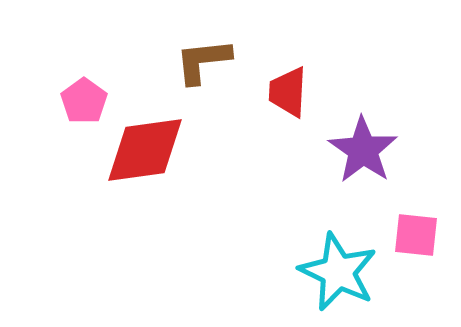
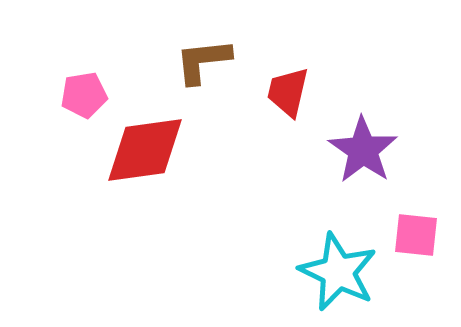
red trapezoid: rotated 10 degrees clockwise
pink pentagon: moved 6 px up; rotated 27 degrees clockwise
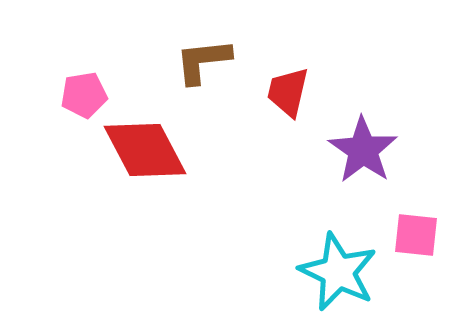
red diamond: rotated 70 degrees clockwise
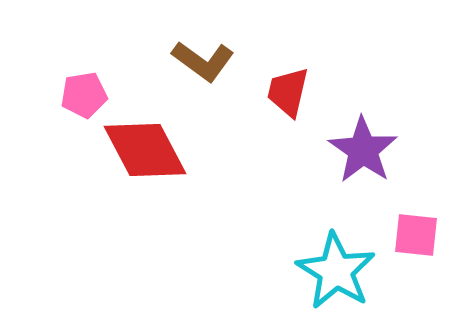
brown L-shape: rotated 138 degrees counterclockwise
cyan star: moved 2 px left, 1 px up; rotated 6 degrees clockwise
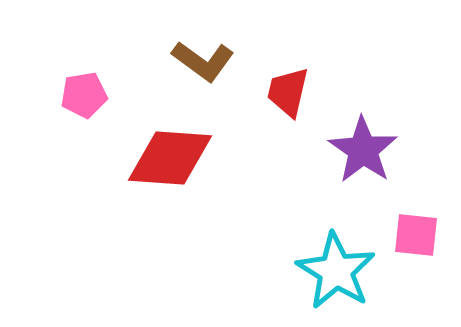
red diamond: moved 25 px right, 8 px down; rotated 58 degrees counterclockwise
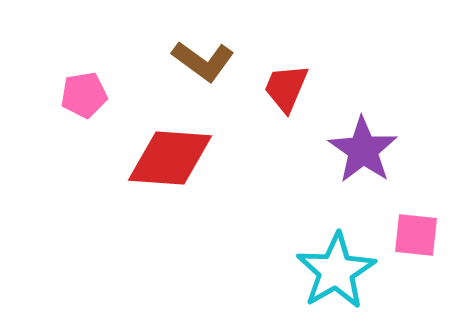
red trapezoid: moved 2 px left, 4 px up; rotated 10 degrees clockwise
cyan star: rotated 10 degrees clockwise
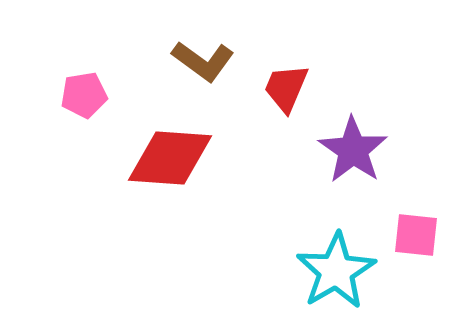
purple star: moved 10 px left
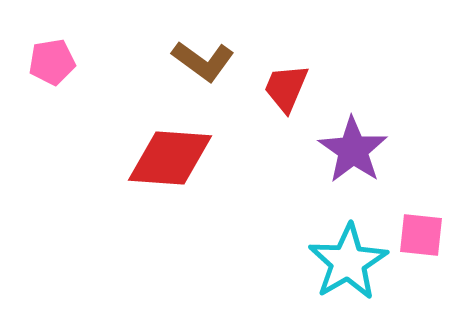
pink pentagon: moved 32 px left, 33 px up
pink square: moved 5 px right
cyan star: moved 12 px right, 9 px up
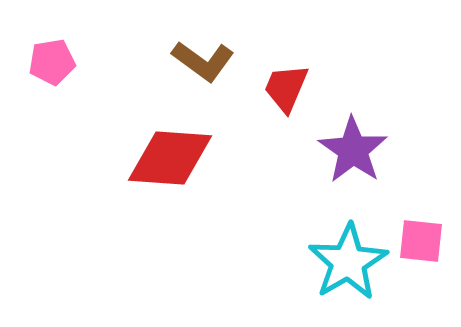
pink square: moved 6 px down
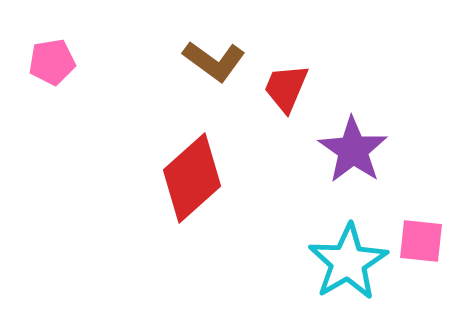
brown L-shape: moved 11 px right
red diamond: moved 22 px right, 20 px down; rotated 46 degrees counterclockwise
